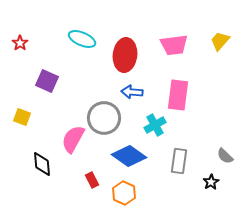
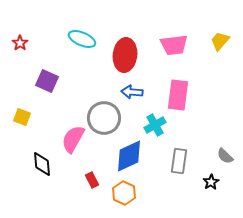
blue diamond: rotated 60 degrees counterclockwise
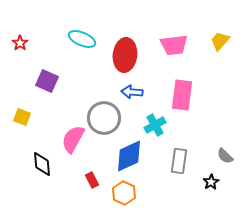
pink rectangle: moved 4 px right
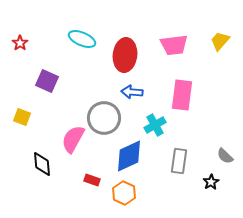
red rectangle: rotated 42 degrees counterclockwise
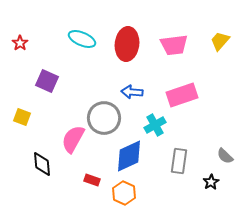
red ellipse: moved 2 px right, 11 px up
pink rectangle: rotated 64 degrees clockwise
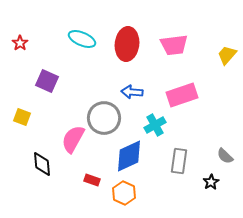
yellow trapezoid: moved 7 px right, 14 px down
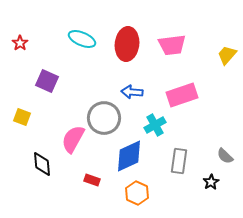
pink trapezoid: moved 2 px left
orange hexagon: moved 13 px right
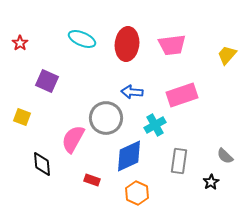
gray circle: moved 2 px right
